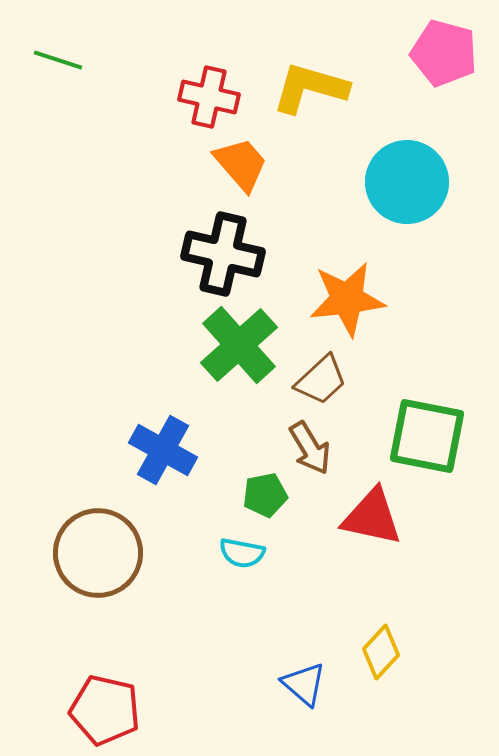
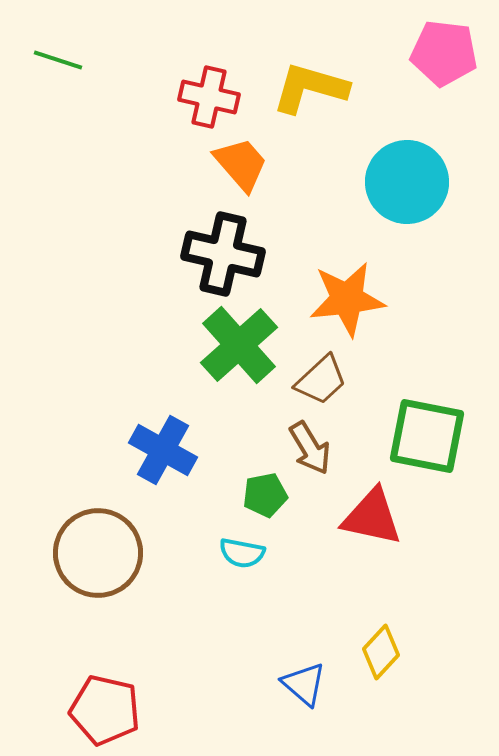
pink pentagon: rotated 8 degrees counterclockwise
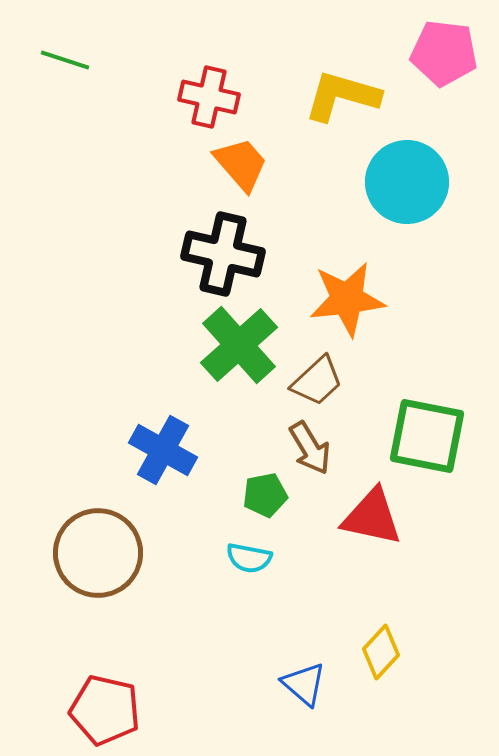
green line: moved 7 px right
yellow L-shape: moved 32 px right, 8 px down
brown trapezoid: moved 4 px left, 1 px down
cyan semicircle: moved 7 px right, 5 px down
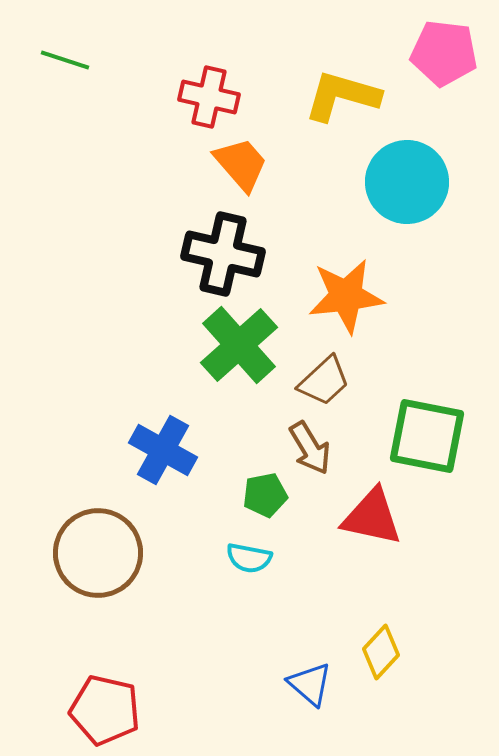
orange star: moved 1 px left, 3 px up
brown trapezoid: moved 7 px right
blue triangle: moved 6 px right
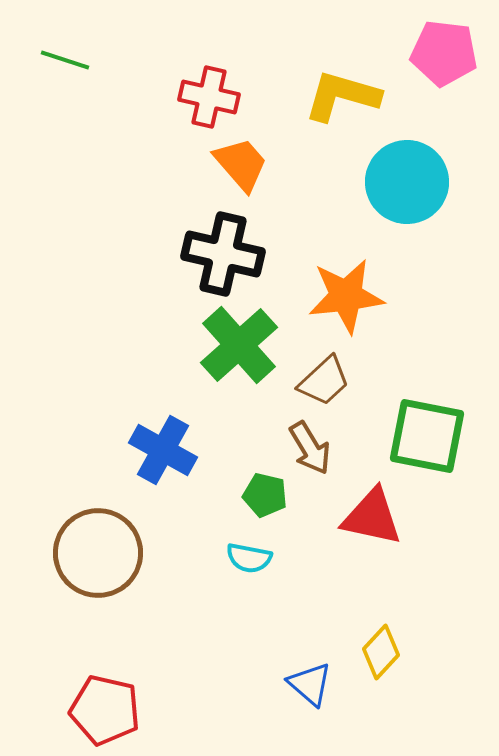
green pentagon: rotated 24 degrees clockwise
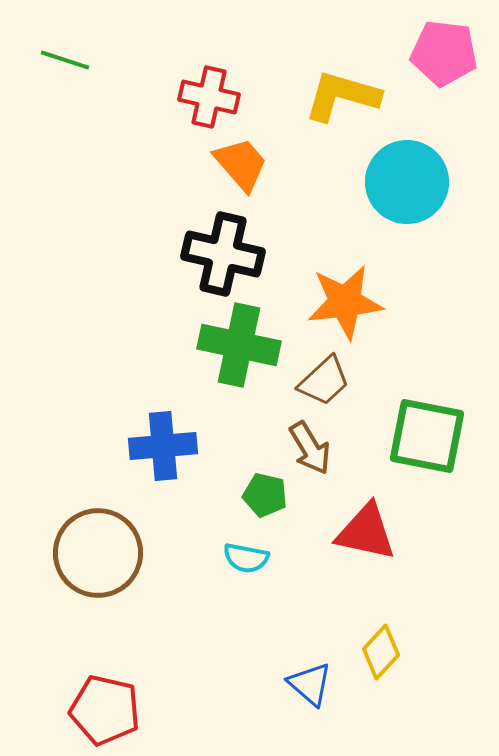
orange star: moved 1 px left, 6 px down
green cross: rotated 36 degrees counterclockwise
blue cross: moved 4 px up; rotated 34 degrees counterclockwise
red triangle: moved 6 px left, 15 px down
cyan semicircle: moved 3 px left
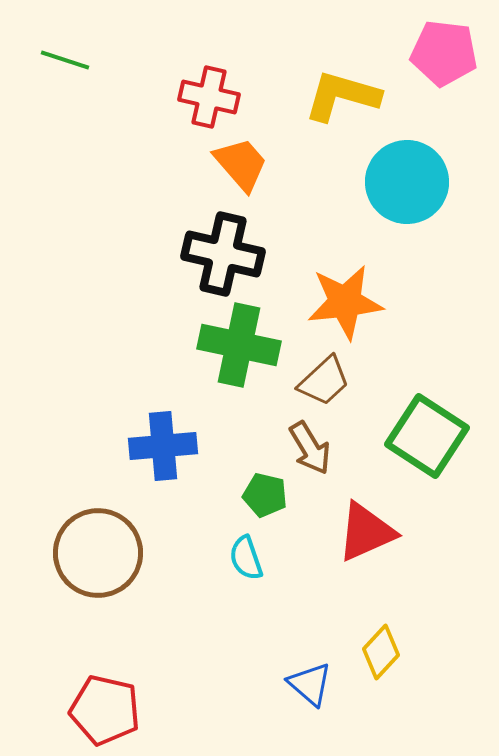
green square: rotated 22 degrees clockwise
red triangle: rotated 36 degrees counterclockwise
cyan semicircle: rotated 60 degrees clockwise
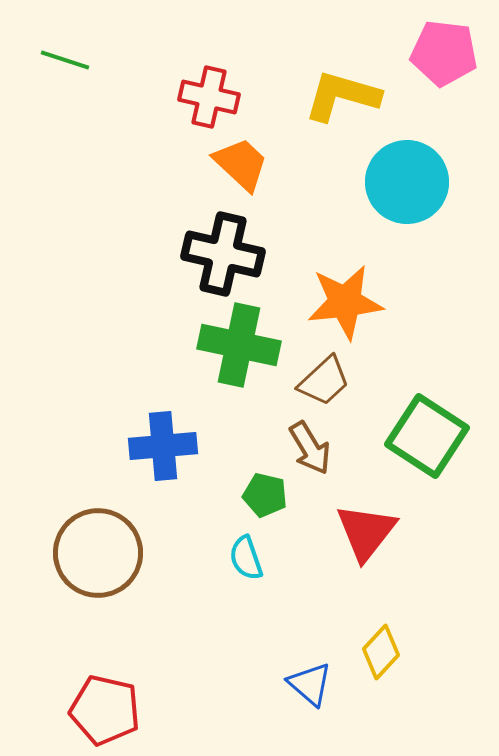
orange trapezoid: rotated 6 degrees counterclockwise
red triangle: rotated 28 degrees counterclockwise
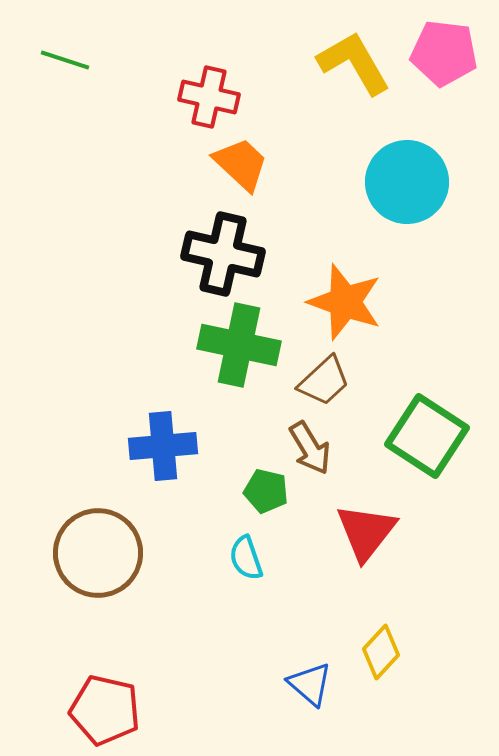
yellow L-shape: moved 12 px right, 33 px up; rotated 44 degrees clockwise
orange star: rotated 26 degrees clockwise
green pentagon: moved 1 px right, 4 px up
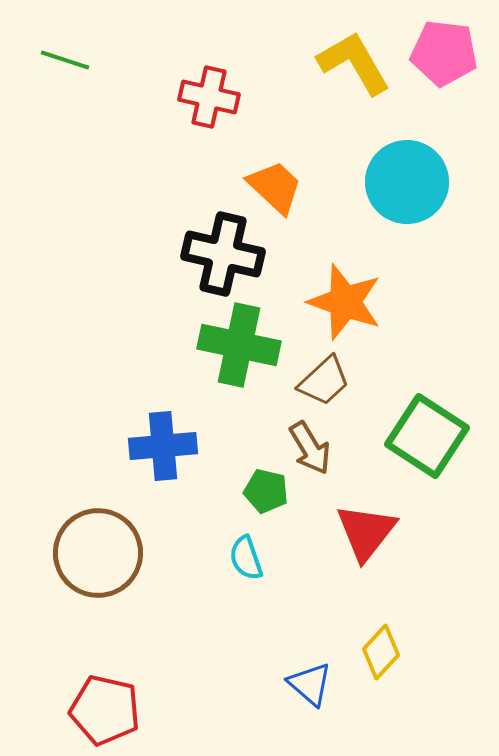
orange trapezoid: moved 34 px right, 23 px down
